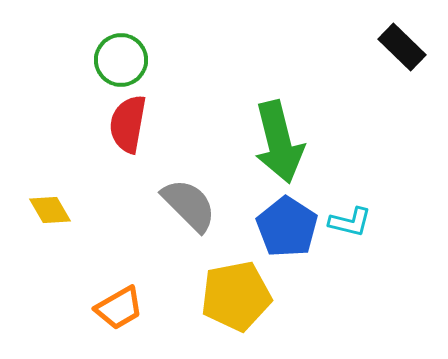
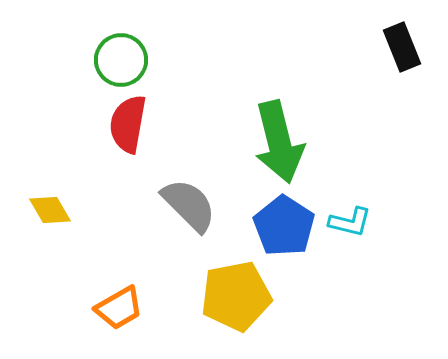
black rectangle: rotated 24 degrees clockwise
blue pentagon: moved 3 px left, 1 px up
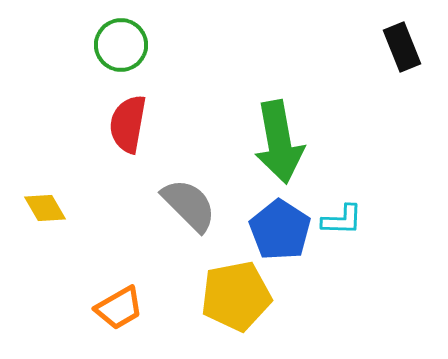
green circle: moved 15 px up
green arrow: rotated 4 degrees clockwise
yellow diamond: moved 5 px left, 2 px up
cyan L-shape: moved 8 px left, 2 px up; rotated 12 degrees counterclockwise
blue pentagon: moved 4 px left, 4 px down
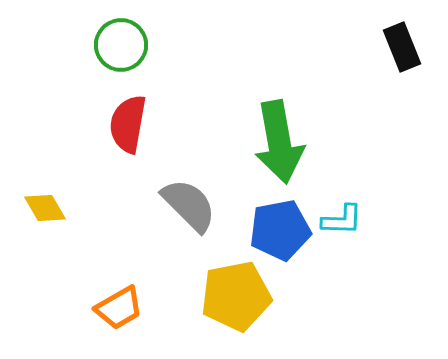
blue pentagon: rotated 28 degrees clockwise
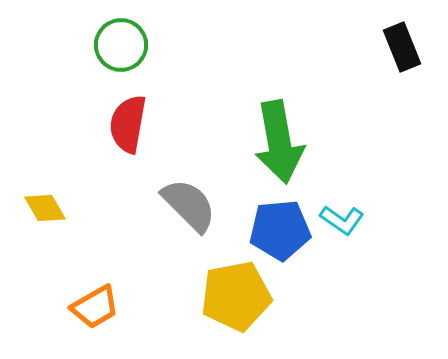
cyan L-shape: rotated 33 degrees clockwise
blue pentagon: rotated 6 degrees clockwise
orange trapezoid: moved 24 px left, 1 px up
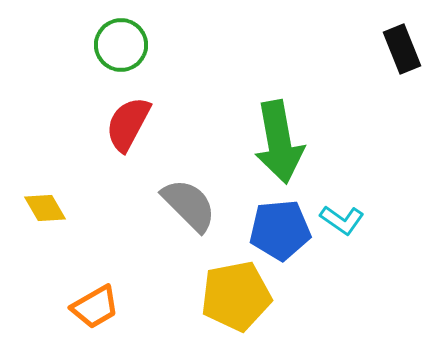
black rectangle: moved 2 px down
red semicircle: rotated 18 degrees clockwise
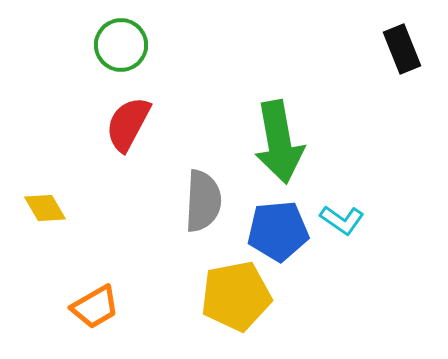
gray semicircle: moved 14 px right, 4 px up; rotated 48 degrees clockwise
blue pentagon: moved 2 px left, 1 px down
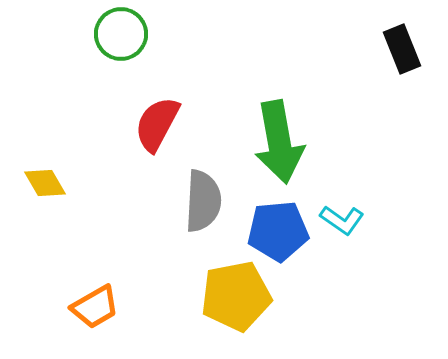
green circle: moved 11 px up
red semicircle: moved 29 px right
yellow diamond: moved 25 px up
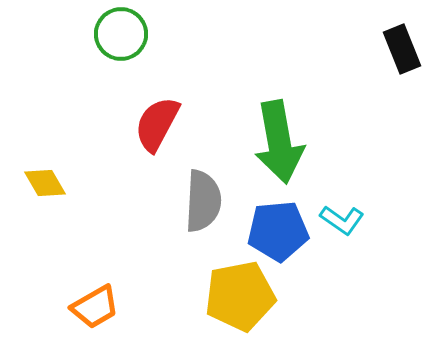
yellow pentagon: moved 4 px right
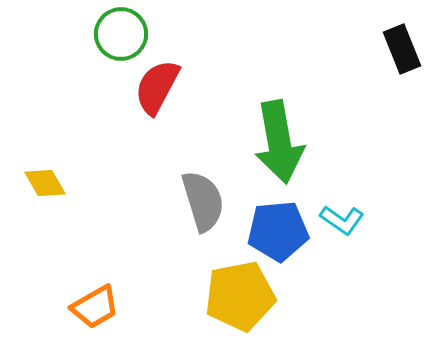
red semicircle: moved 37 px up
gray semicircle: rotated 20 degrees counterclockwise
